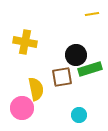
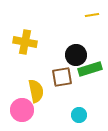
yellow line: moved 1 px down
yellow semicircle: moved 2 px down
pink circle: moved 2 px down
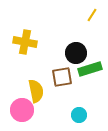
yellow line: rotated 48 degrees counterclockwise
black circle: moved 2 px up
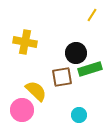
yellow semicircle: rotated 35 degrees counterclockwise
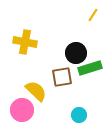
yellow line: moved 1 px right
green rectangle: moved 1 px up
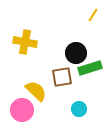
cyan circle: moved 6 px up
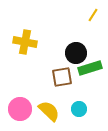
yellow semicircle: moved 13 px right, 20 px down
pink circle: moved 2 px left, 1 px up
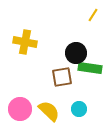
green rectangle: rotated 25 degrees clockwise
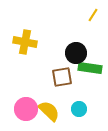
pink circle: moved 6 px right
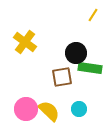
yellow cross: rotated 25 degrees clockwise
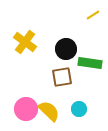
yellow line: rotated 24 degrees clockwise
black circle: moved 10 px left, 4 px up
green rectangle: moved 5 px up
